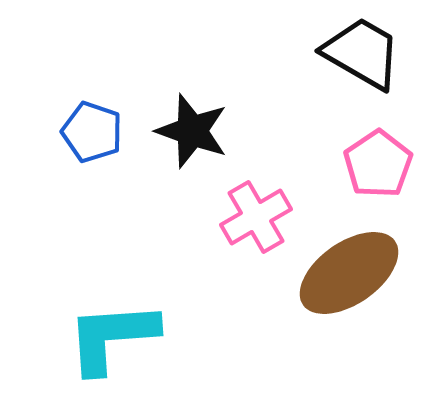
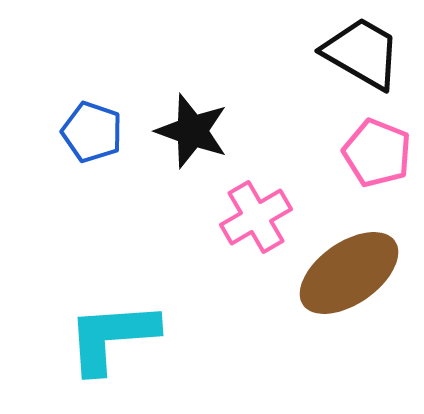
pink pentagon: moved 1 px left, 11 px up; rotated 16 degrees counterclockwise
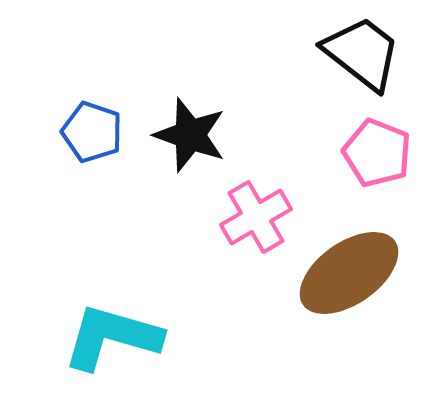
black trapezoid: rotated 8 degrees clockwise
black star: moved 2 px left, 4 px down
cyan L-shape: rotated 20 degrees clockwise
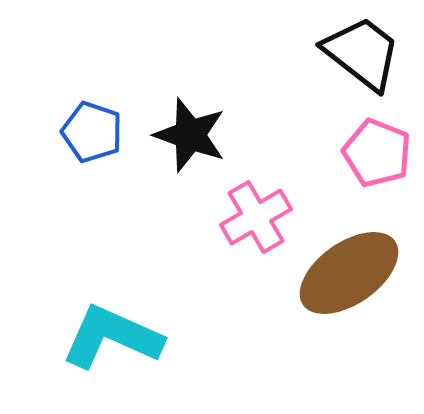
cyan L-shape: rotated 8 degrees clockwise
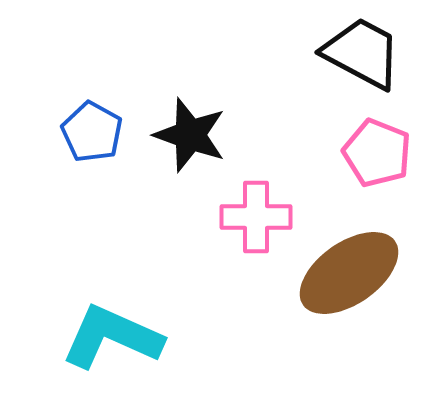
black trapezoid: rotated 10 degrees counterclockwise
blue pentagon: rotated 10 degrees clockwise
pink cross: rotated 30 degrees clockwise
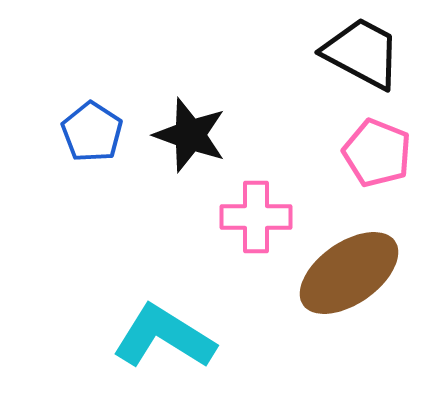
blue pentagon: rotated 4 degrees clockwise
cyan L-shape: moved 52 px right; rotated 8 degrees clockwise
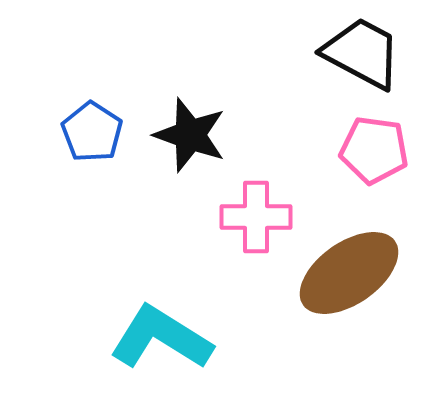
pink pentagon: moved 3 px left, 3 px up; rotated 14 degrees counterclockwise
cyan L-shape: moved 3 px left, 1 px down
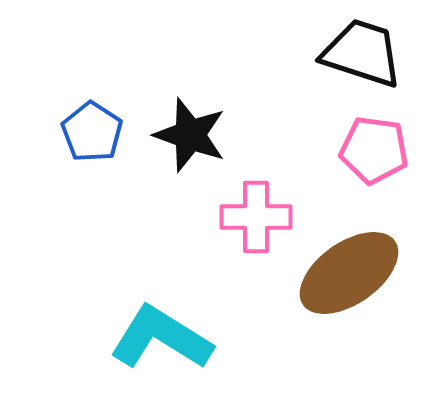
black trapezoid: rotated 10 degrees counterclockwise
